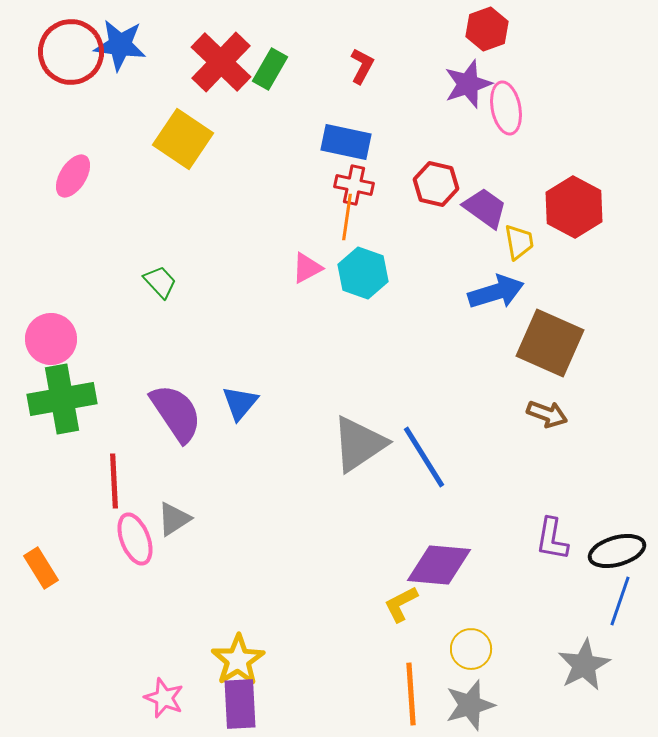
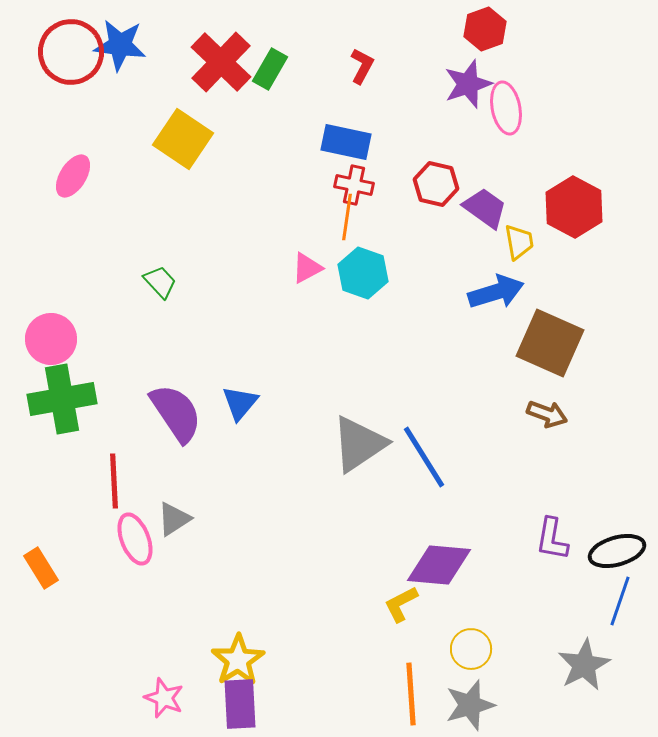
red hexagon at (487, 29): moved 2 px left
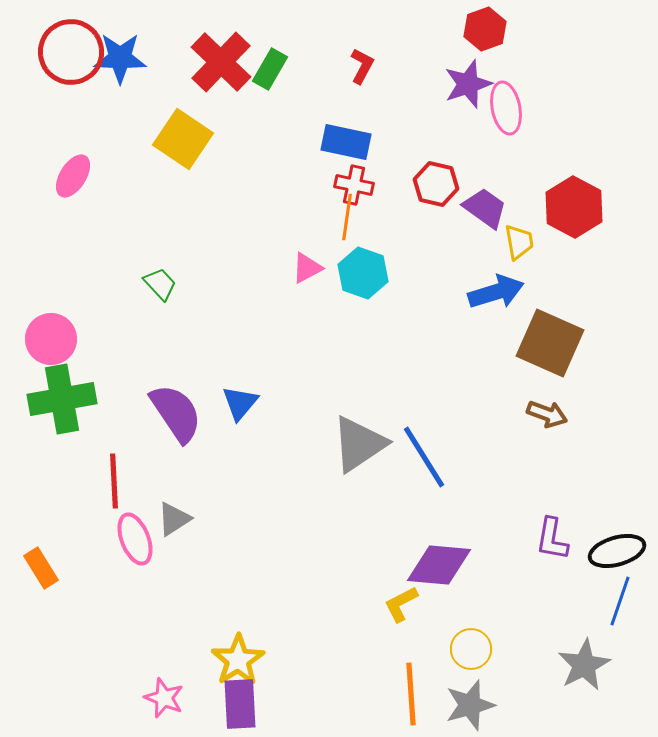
blue star at (120, 45): moved 13 px down; rotated 6 degrees counterclockwise
green trapezoid at (160, 282): moved 2 px down
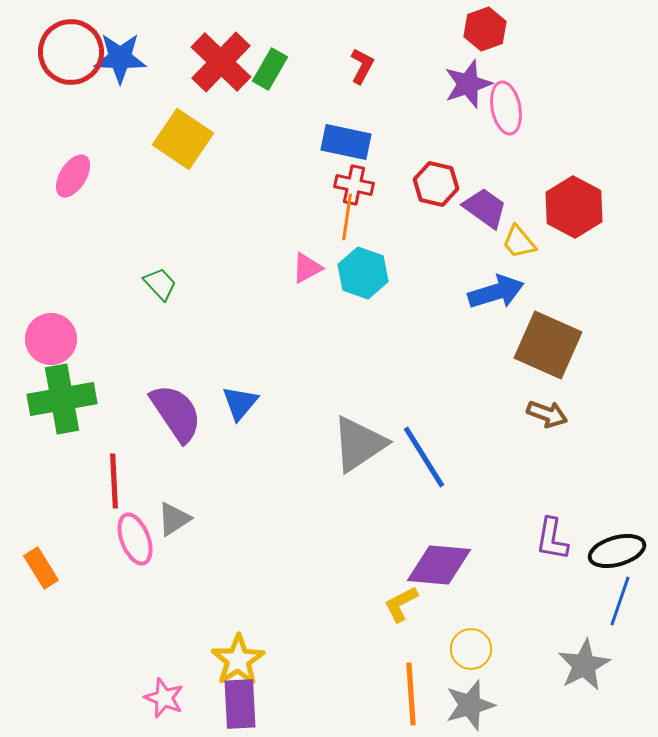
yellow trapezoid at (519, 242): rotated 150 degrees clockwise
brown square at (550, 343): moved 2 px left, 2 px down
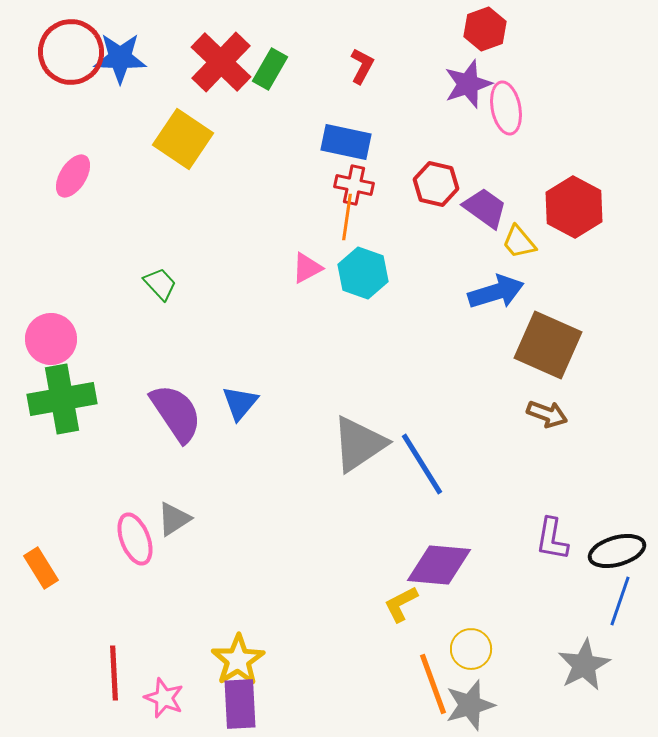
blue line at (424, 457): moved 2 px left, 7 px down
red line at (114, 481): moved 192 px down
orange line at (411, 694): moved 22 px right, 10 px up; rotated 16 degrees counterclockwise
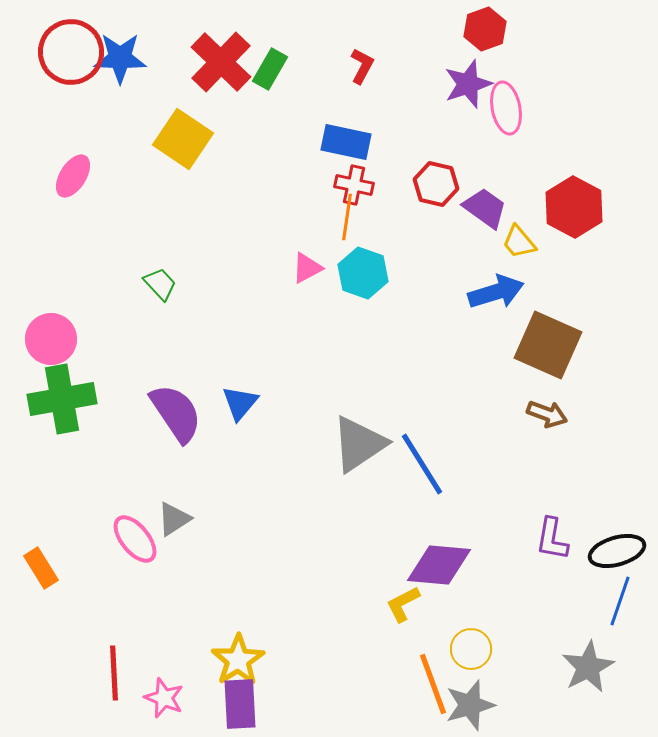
pink ellipse at (135, 539): rotated 18 degrees counterclockwise
yellow L-shape at (401, 604): moved 2 px right
gray star at (584, 665): moved 4 px right, 2 px down
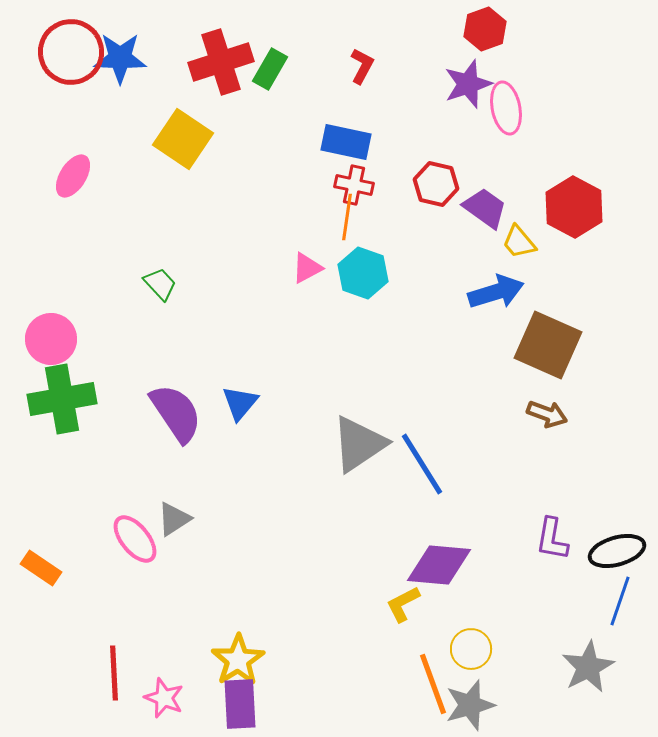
red cross at (221, 62): rotated 28 degrees clockwise
orange rectangle at (41, 568): rotated 24 degrees counterclockwise
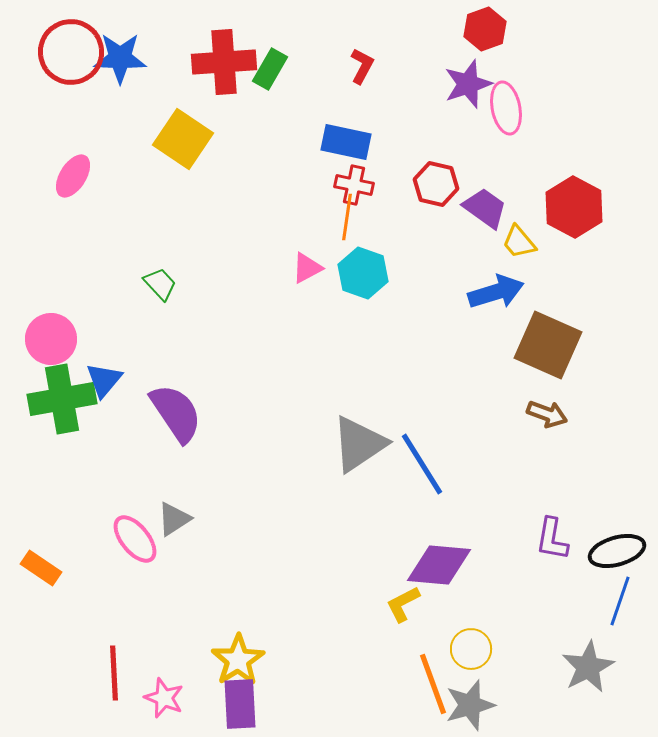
red cross at (221, 62): moved 3 px right; rotated 14 degrees clockwise
blue triangle at (240, 403): moved 136 px left, 23 px up
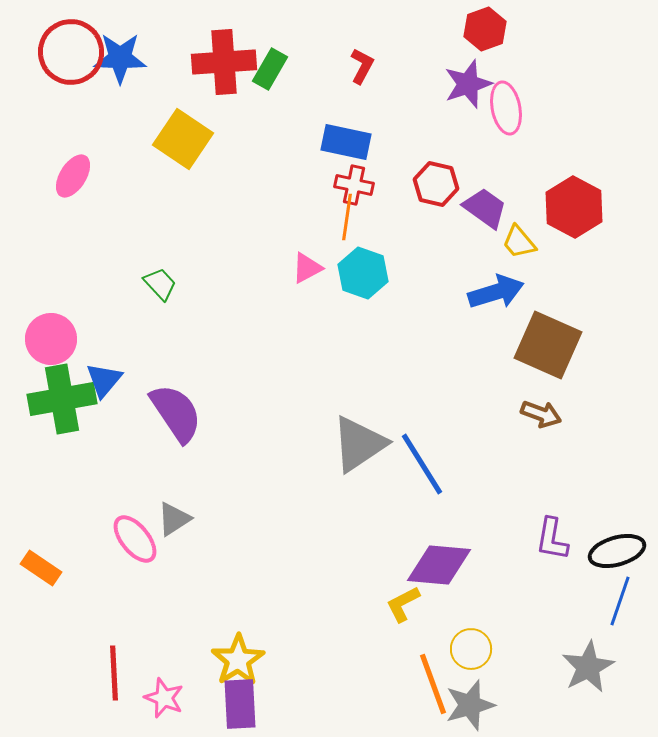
brown arrow at (547, 414): moved 6 px left
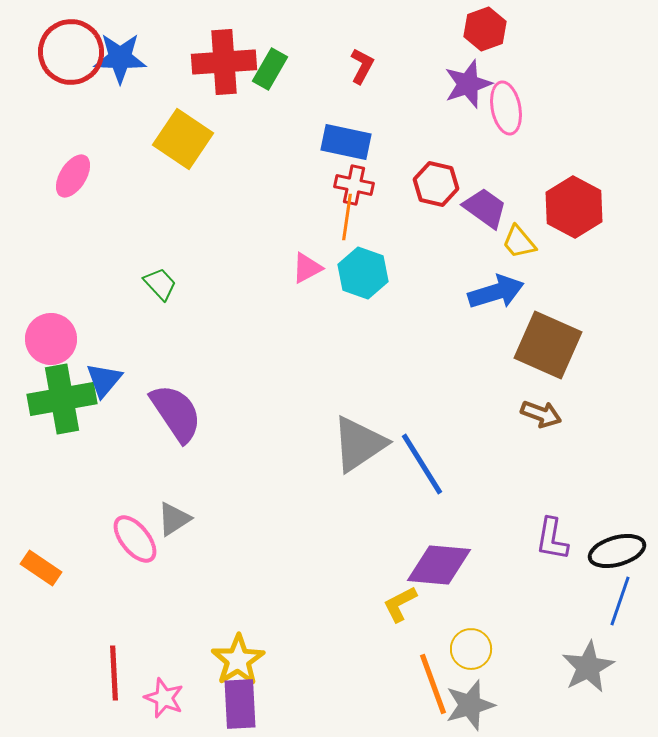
yellow L-shape at (403, 604): moved 3 px left
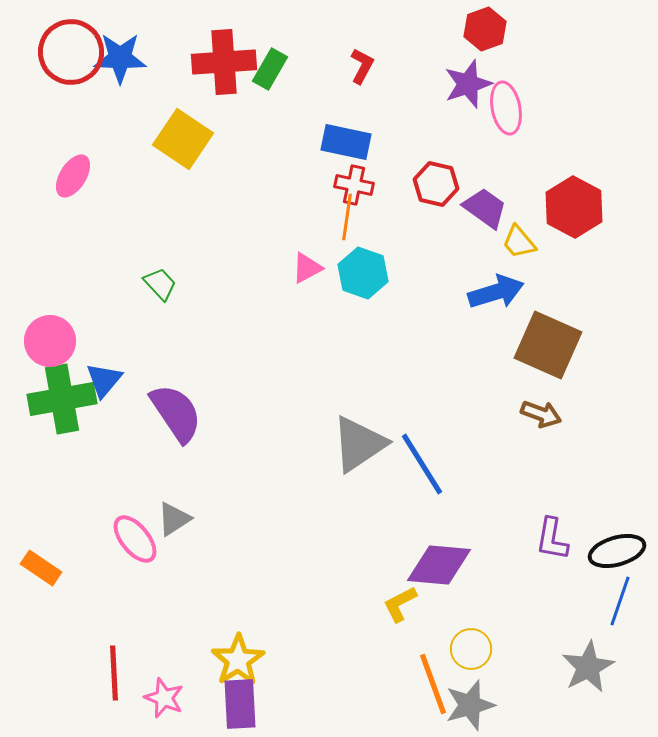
pink circle at (51, 339): moved 1 px left, 2 px down
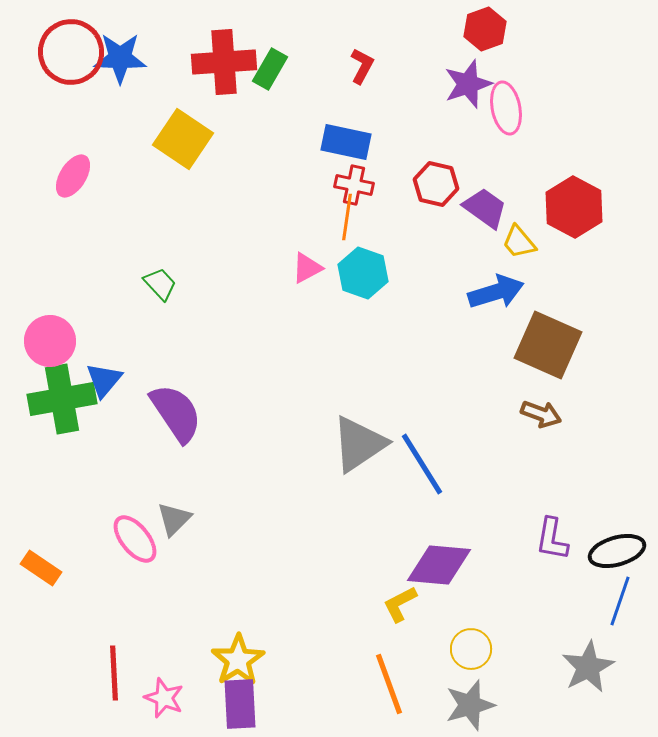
gray triangle at (174, 519): rotated 12 degrees counterclockwise
orange line at (433, 684): moved 44 px left
